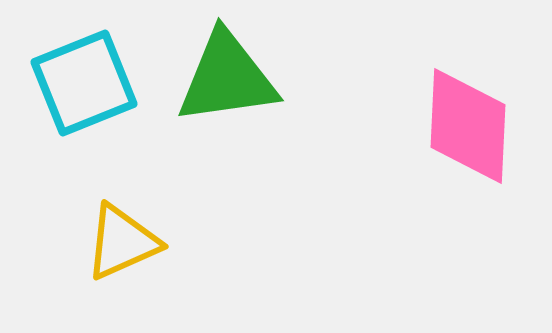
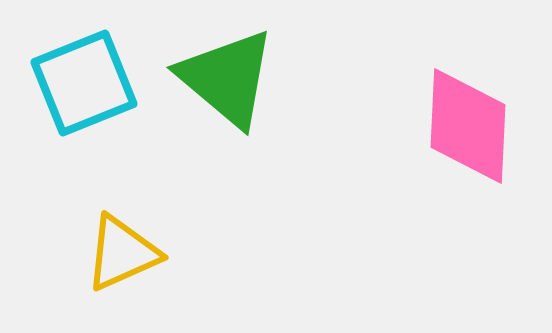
green triangle: rotated 48 degrees clockwise
yellow triangle: moved 11 px down
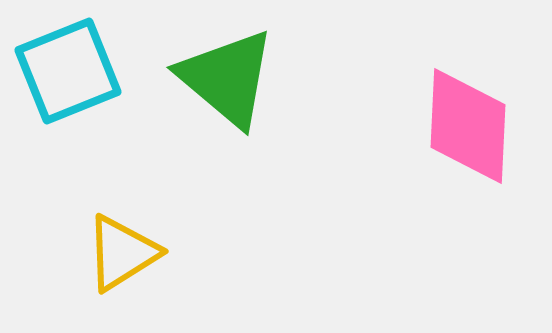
cyan square: moved 16 px left, 12 px up
yellow triangle: rotated 8 degrees counterclockwise
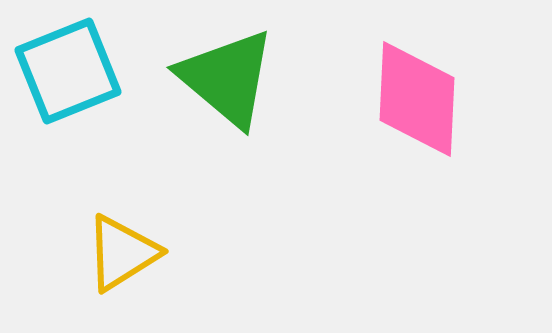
pink diamond: moved 51 px left, 27 px up
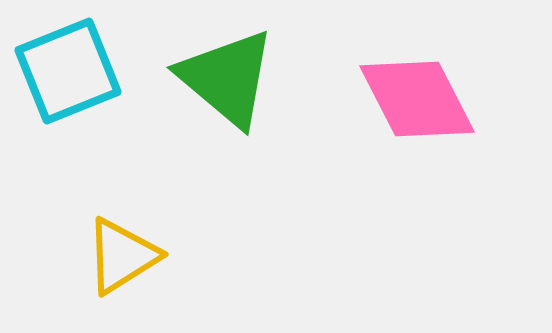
pink diamond: rotated 30 degrees counterclockwise
yellow triangle: moved 3 px down
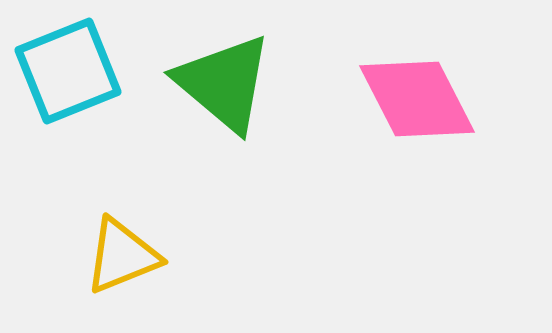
green triangle: moved 3 px left, 5 px down
yellow triangle: rotated 10 degrees clockwise
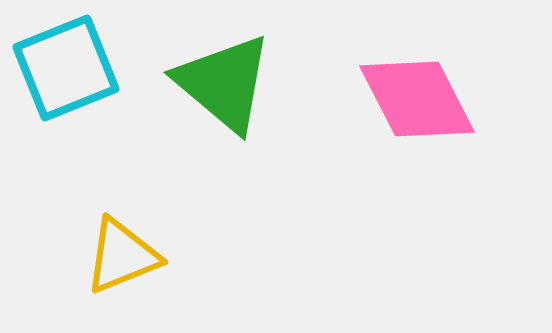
cyan square: moved 2 px left, 3 px up
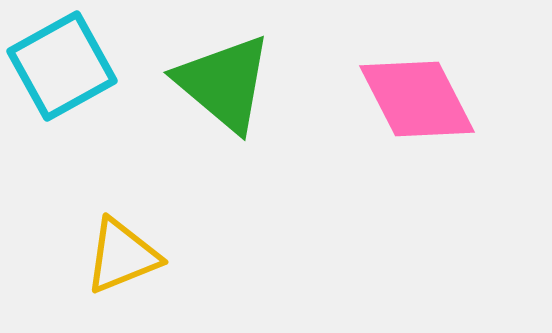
cyan square: moved 4 px left, 2 px up; rotated 7 degrees counterclockwise
